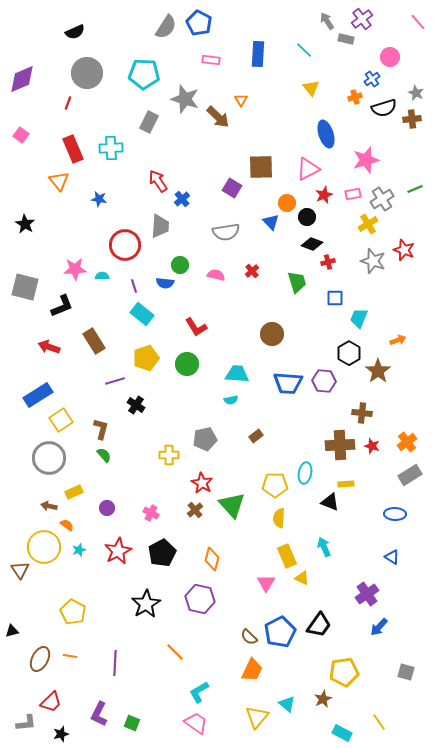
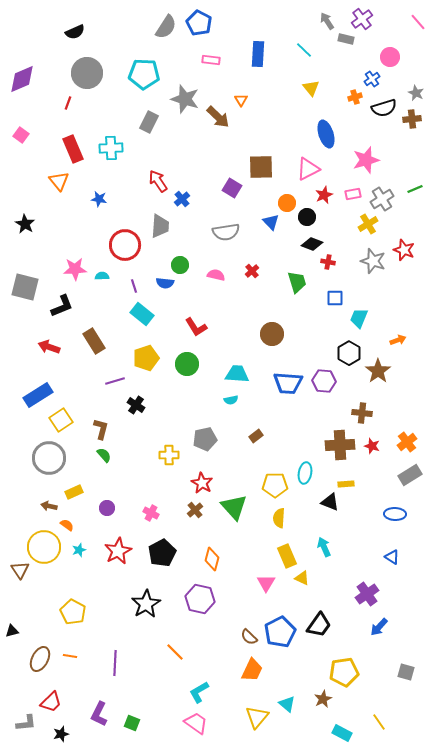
red cross at (328, 262): rotated 24 degrees clockwise
green triangle at (232, 505): moved 2 px right, 2 px down
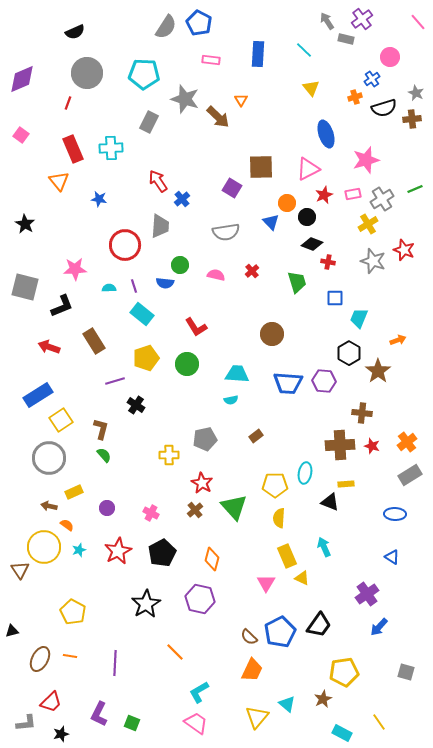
cyan semicircle at (102, 276): moved 7 px right, 12 px down
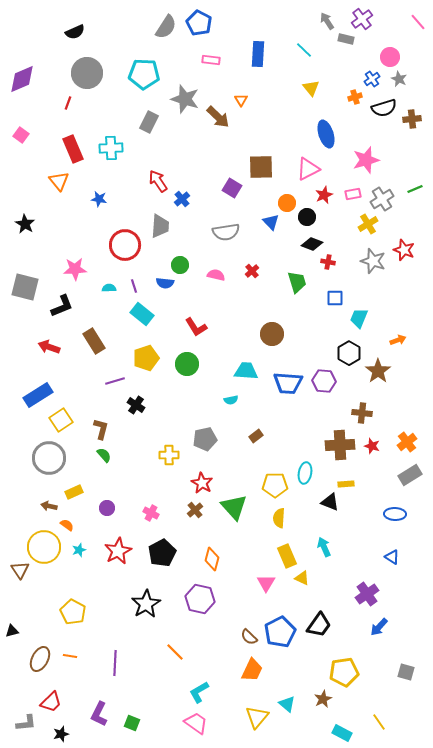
gray star at (416, 93): moved 17 px left, 14 px up
cyan trapezoid at (237, 374): moved 9 px right, 3 px up
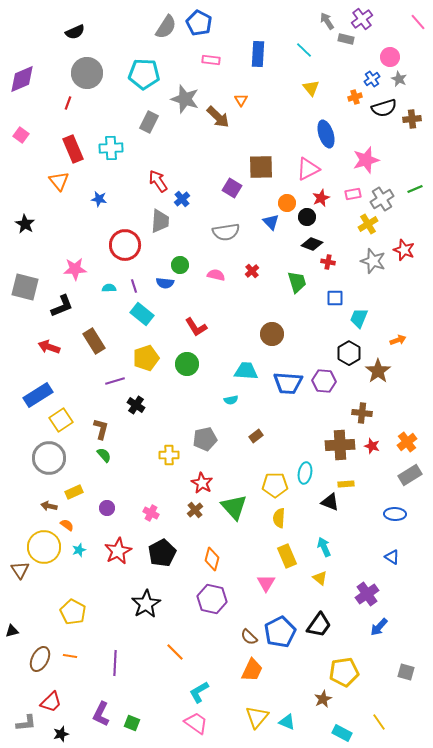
red star at (324, 195): moved 3 px left, 3 px down
gray trapezoid at (160, 226): moved 5 px up
yellow triangle at (302, 578): moved 18 px right; rotated 14 degrees clockwise
purple hexagon at (200, 599): moved 12 px right
cyan triangle at (287, 704): moved 18 px down; rotated 18 degrees counterclockwise
purple L-shape at (99, 714): moved 2 px right
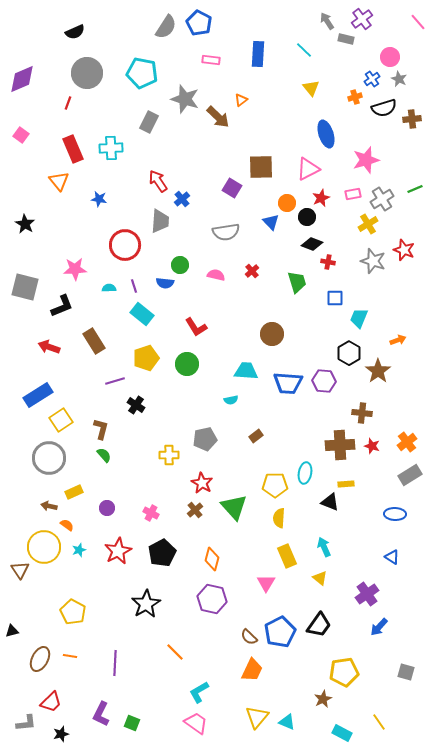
cyan pentagon at (144, 74): moved 2 px left, 1 px up; rotated 8 degrees clockwise
orange triangle at (241, 100): rotated 24 degrees clockwise
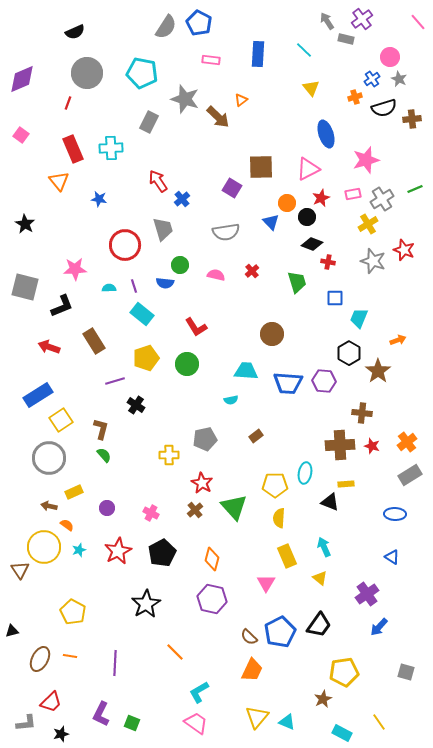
gray trapezoid at (160, 221): moved 3 px right, 8 px down; rotated 20 degrees counterclockwise
